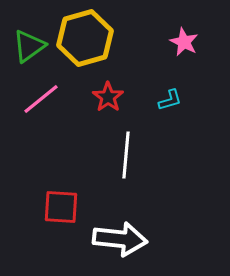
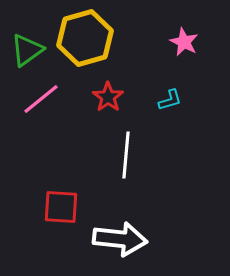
green triangle: moved 2 px left, 4 px down
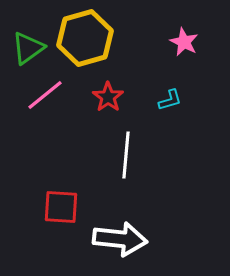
green triangle: moved 1 px right, 2 px up
pink line: moved 4 px right, 4 px up
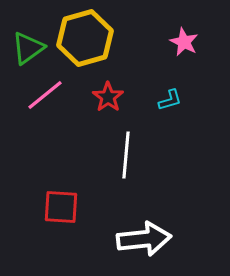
white arrow: moved 24 px right; rotated 12 degrees counterclockwise
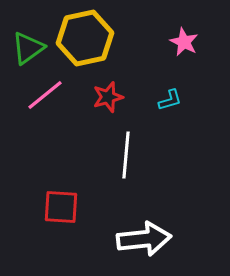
yellow hexagon: rotated 4 degrees clockwise
red star: rotated 20 degrees clockwise
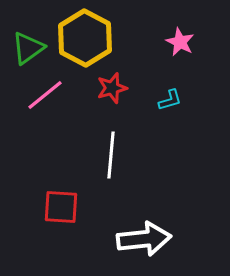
yellow hexagon: rotated 20 degrees counterclockwise
pink star: moved 4 px left
red star: moved 4 px right, 9 px up
white line: moved 15 px left
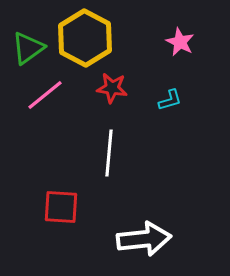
red star: rotated 24 degrees clockwise
white line: moved 2 px left, 2 px up
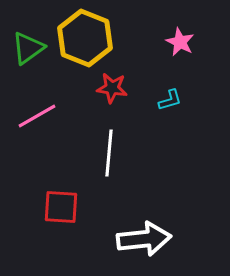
yellow hexagon: rotated 6 degrees counterclockwise
pink line: moved 8 px left, 21 px down; rotated 9 degrees clockwise
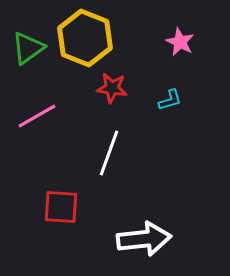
white line: rotated 15 degrees clockwise
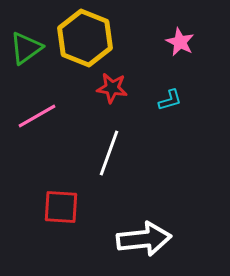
green triangle: moved 2 px left
